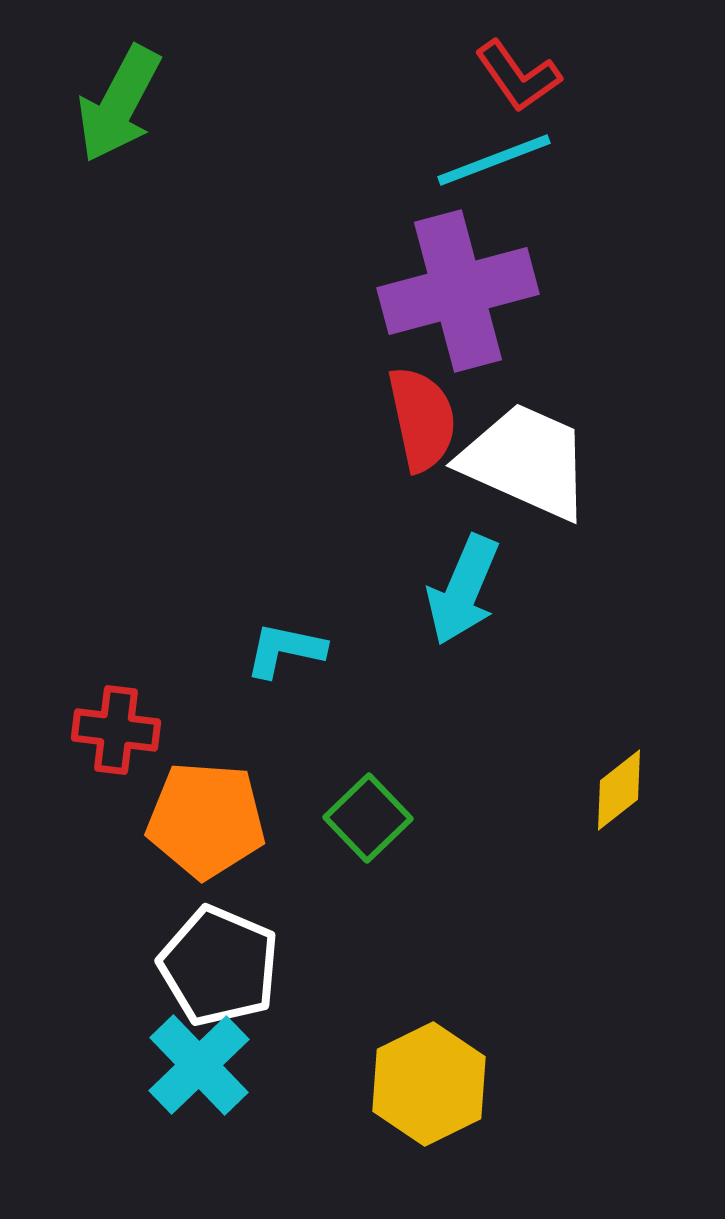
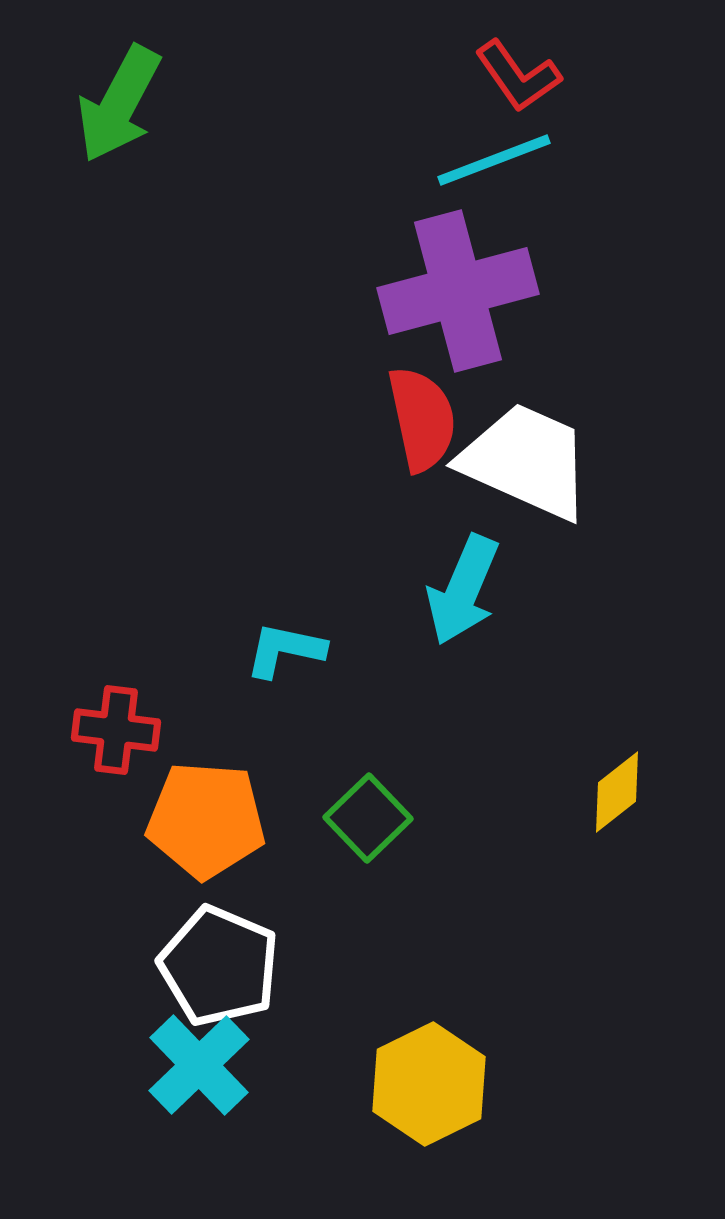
yellow diamond: moved 2 px left, 2 px down
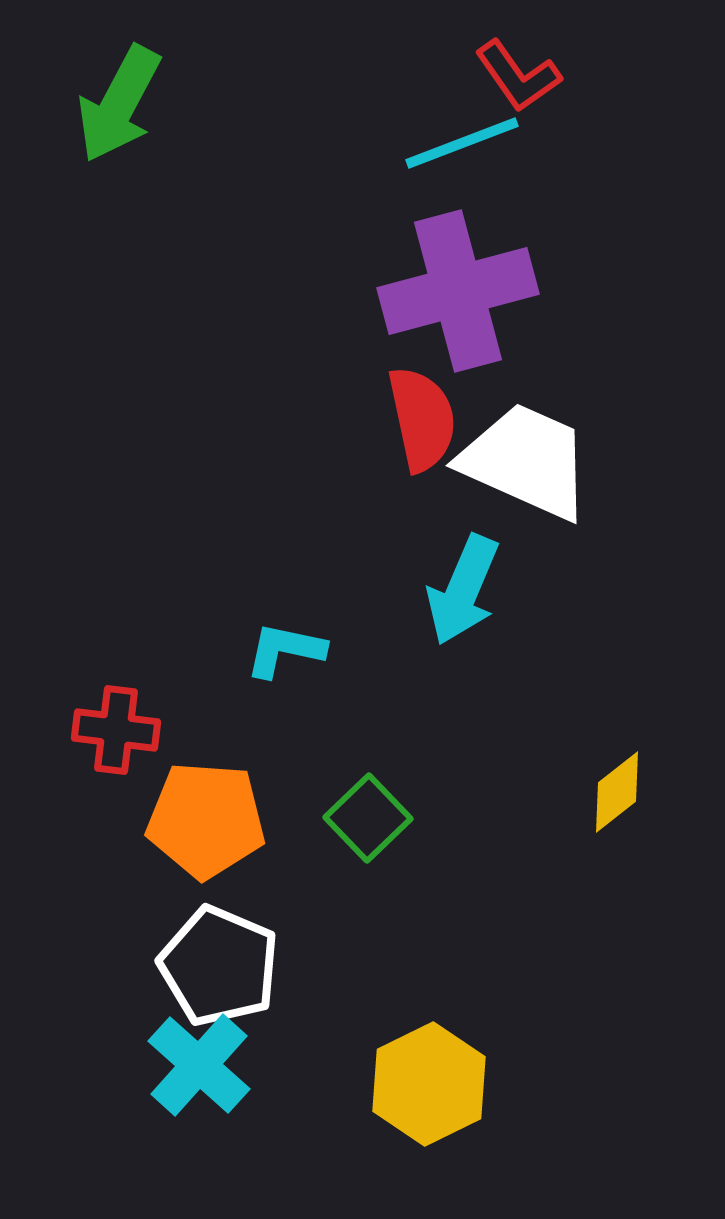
cyan line: moved 32 px left, 17 px up
cyan cross: rotated 4 degrees counterclockwise
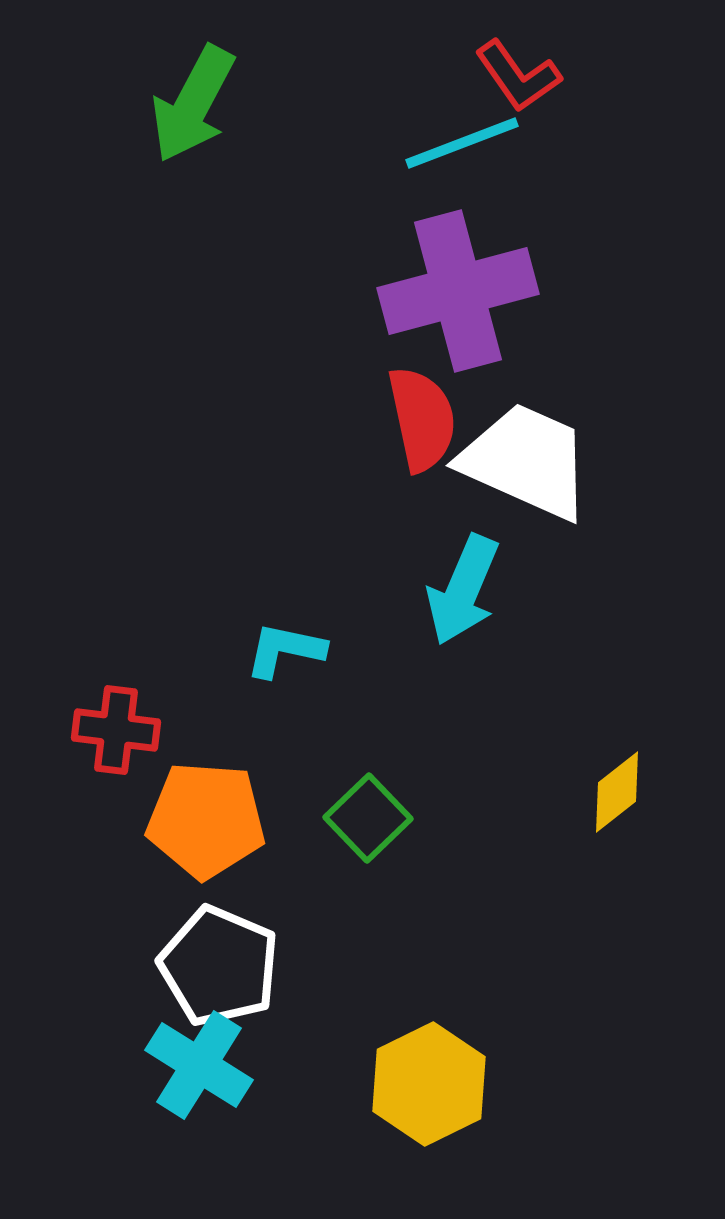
green arrow: moved 74 px right
cyan cross: rotated 10 degrees counterclockwise
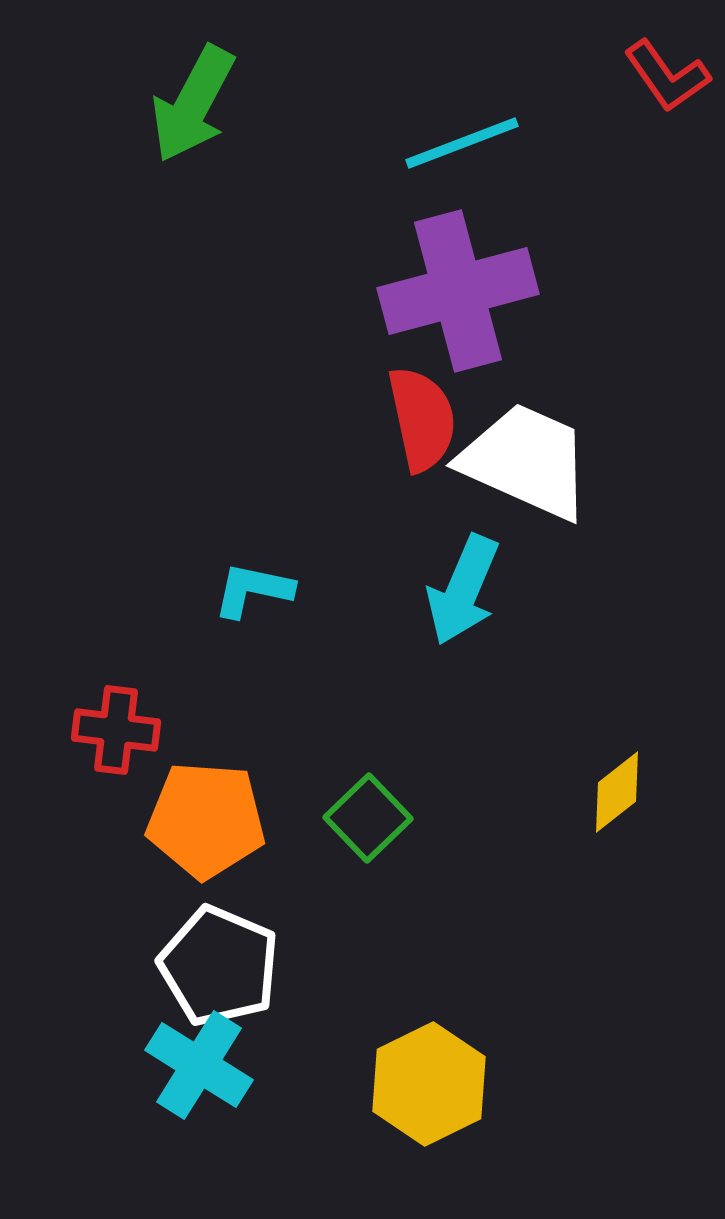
red L-shape: moved 149 px right
cyan L-shape: moved 32 px left, 60 px up
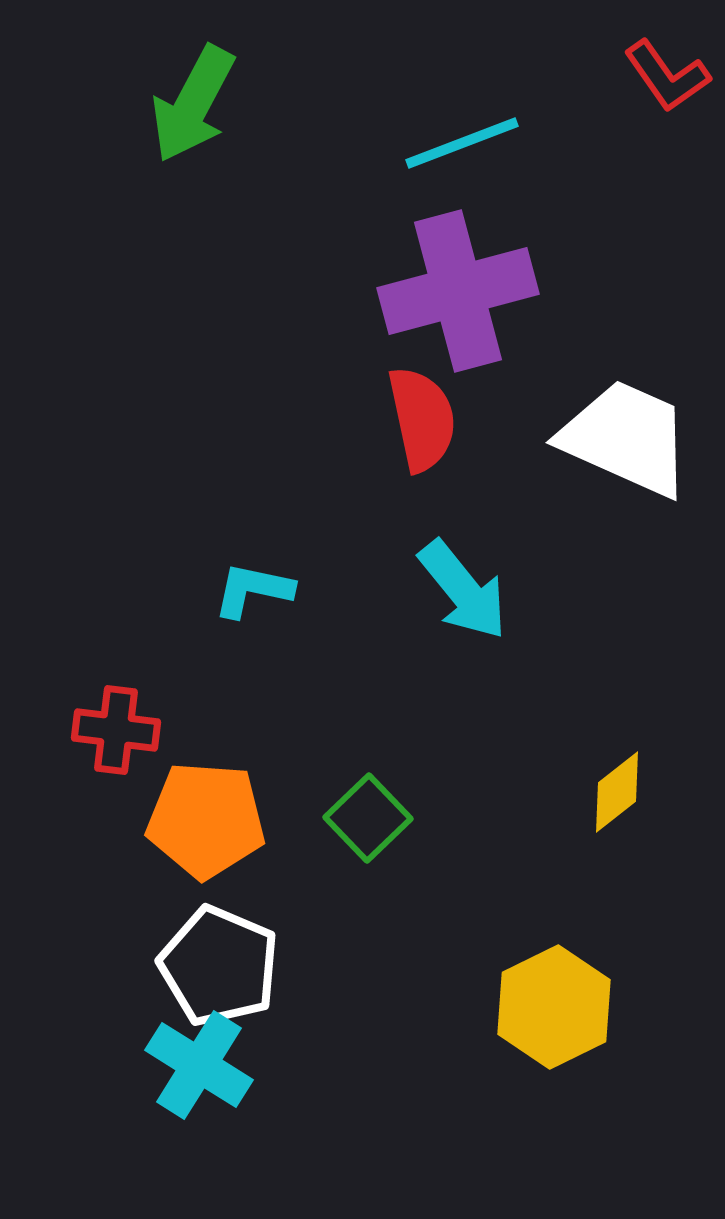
white trapezoid: moved 100 px right, 23 px up
cyan arrow: rotated 62 degrees counterclockwise
yellow hexagon: moved 125 px right, 77 px up
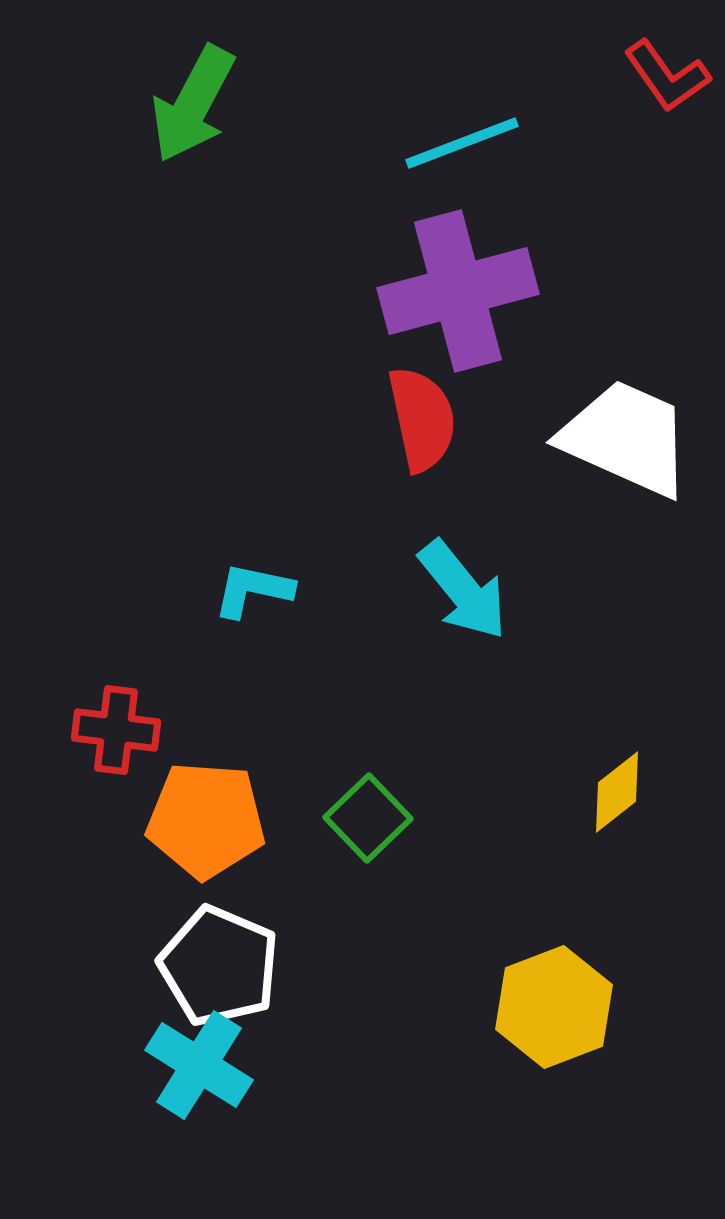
yellow hexagon: rotated 5 degrees clockwise
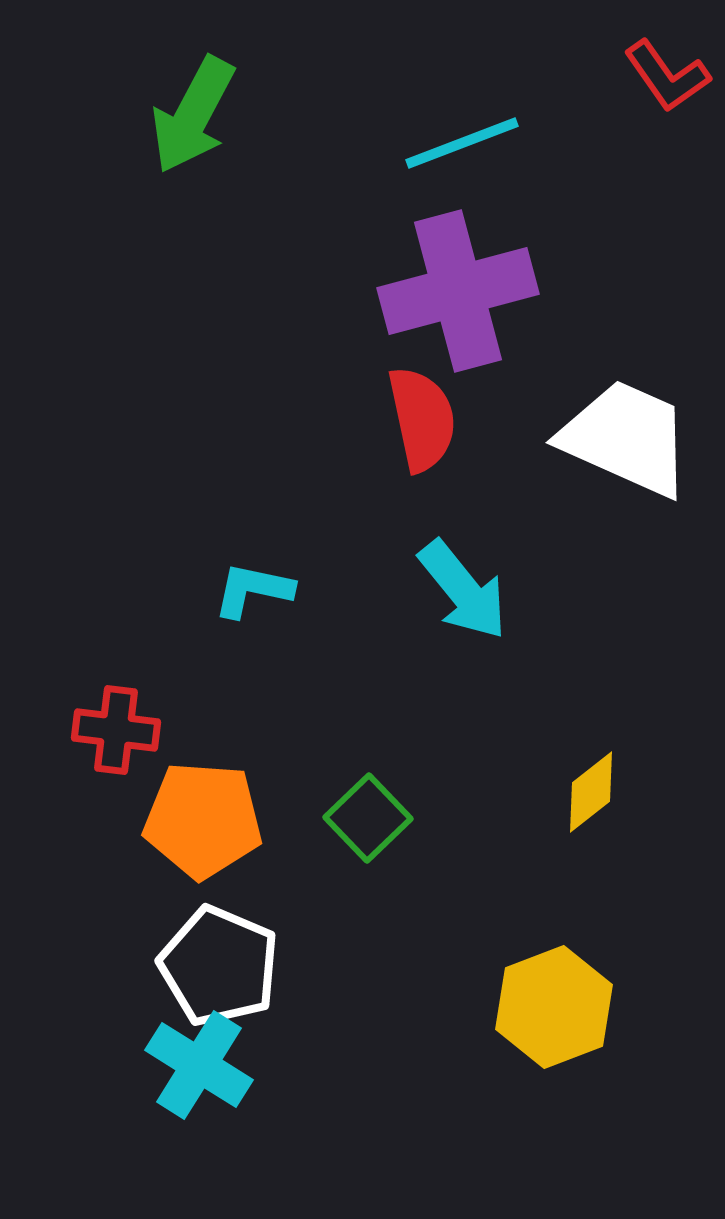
green arrow: moved 11 px down
yellow diamond: moved 26 px left
orange pentagon: moved 3 px left
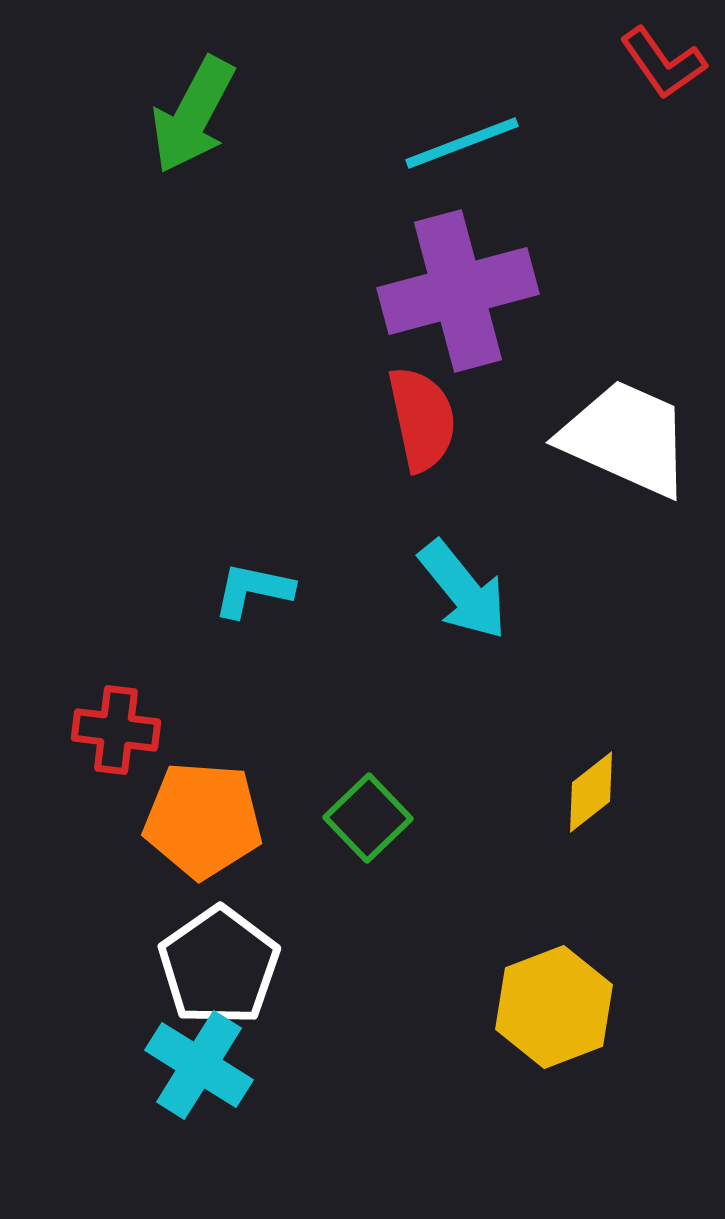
red L-shape: moved 4 px left, 13 px up
white pentagon: rotated 14 degrees clockwise
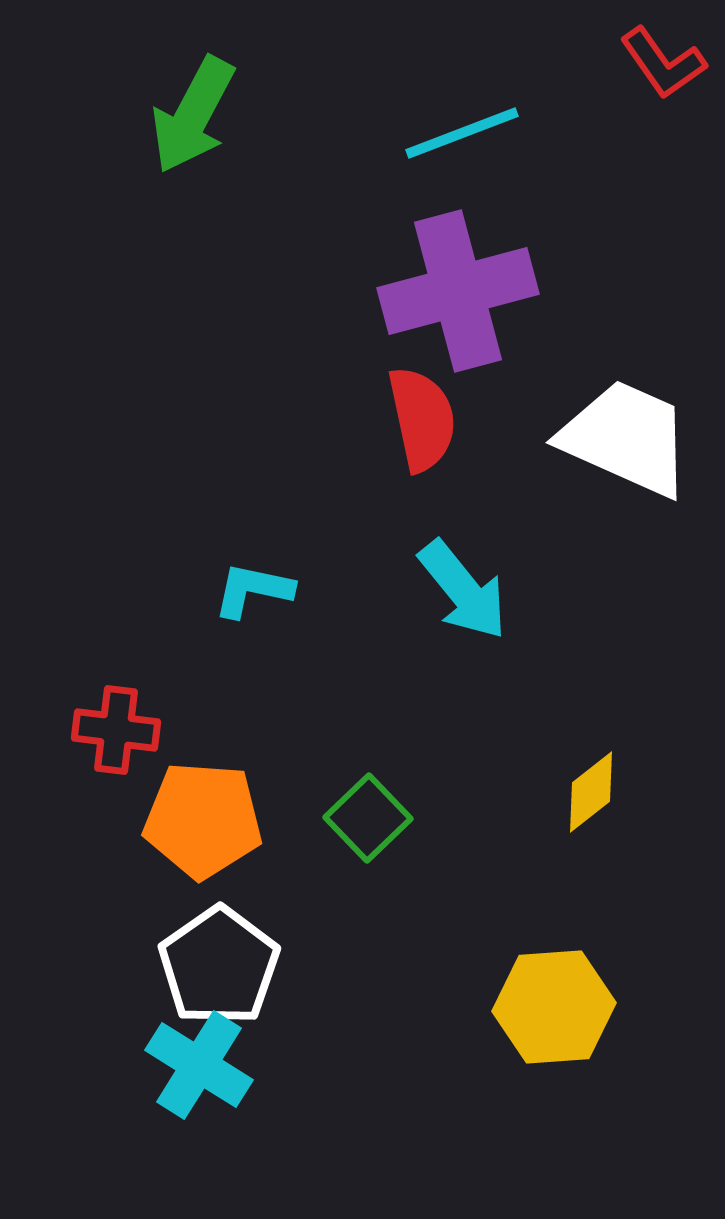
cyan line: moved 10 px up
yellow hexagon: rotated 17 degrees clockwise
